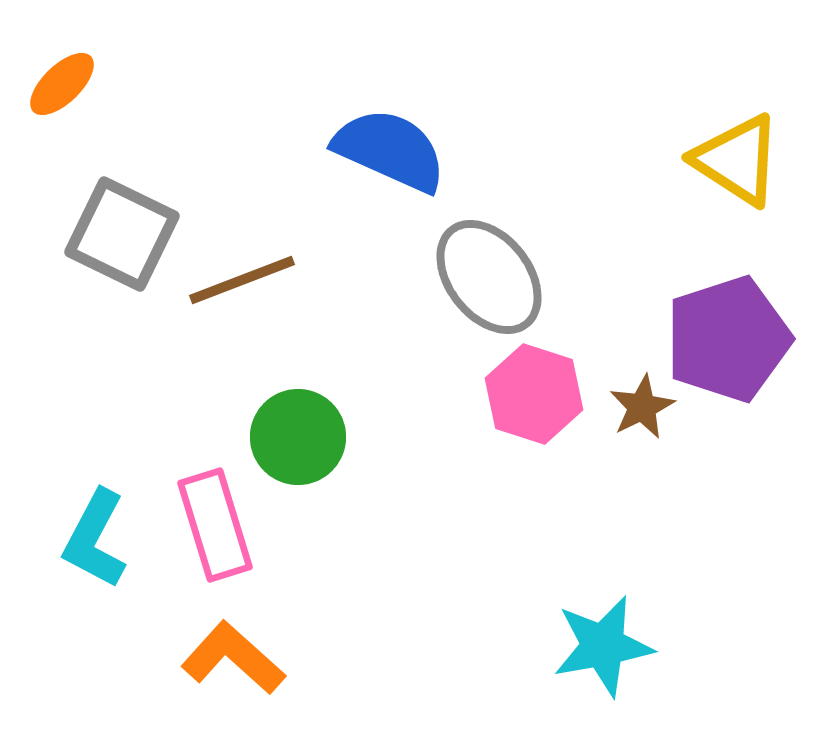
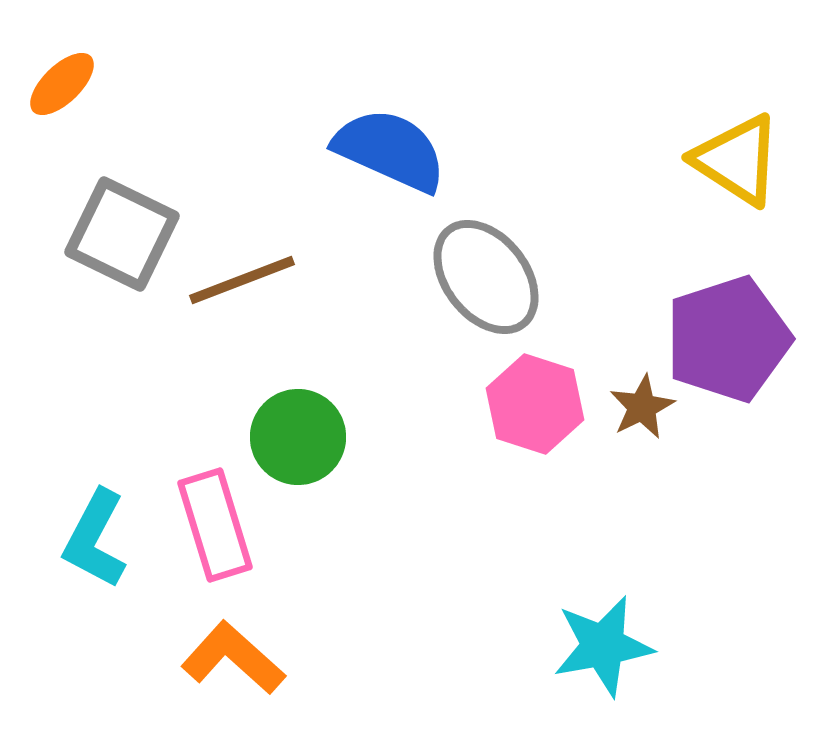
gray ellipse: moved 3 px left
pink hexagon: moved 1 px right, 10 px down
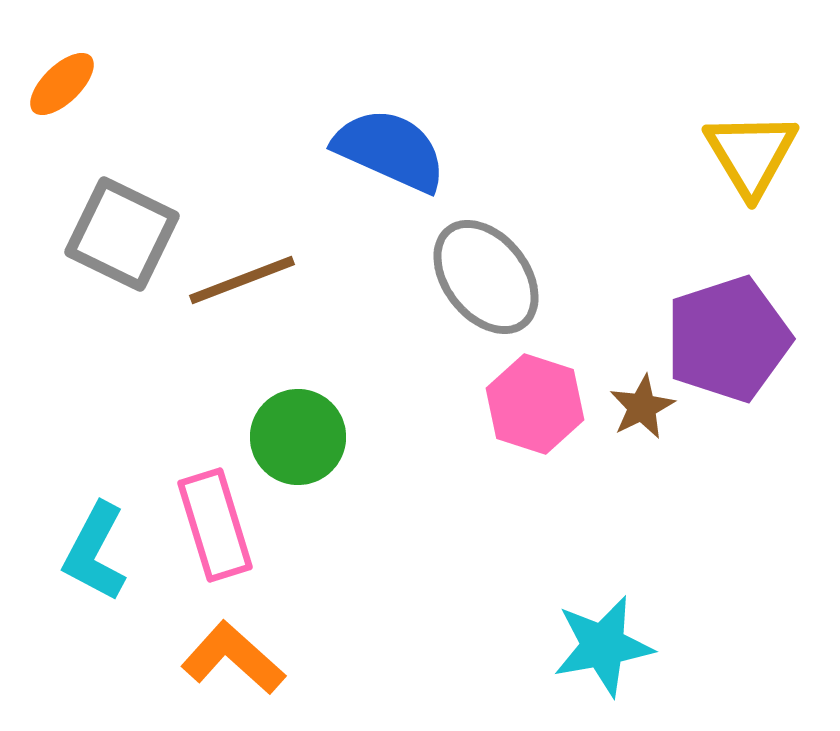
yellow triangle: moved 14 px right, 6 px up; rotated 26 degrees clockwise
cyan L-shape: moved 13 px down
